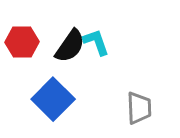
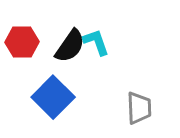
blue square: moved 2 px up
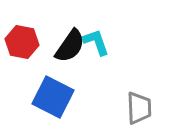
red hexagon: rotated 12 degrees clockwise
blue square: rotated 18 degrees counterclockwise
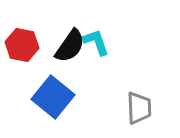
red hexagon: moved 3 px down
blue square: rotated 12 degrees clockwise
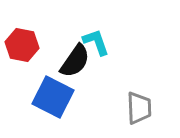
black semicircle: moved 5 px right, 15 px down
blue square: rotated 12 degrees counterclockwise
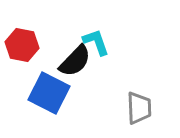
black semicircle: rotated 9 degrees clockwise
blue square: moved 4 px left, 4 px up
